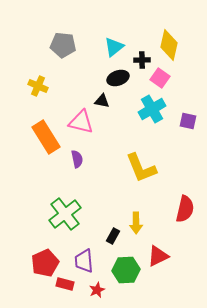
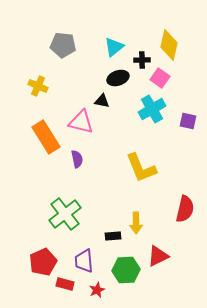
black rectangle: rotated 56 degrees clockwise
red pentagon: moved 2 px left, 1 px up
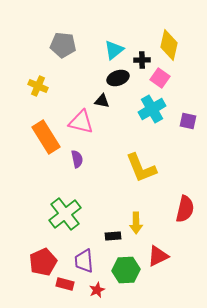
cyan triangle: moved 3 px down
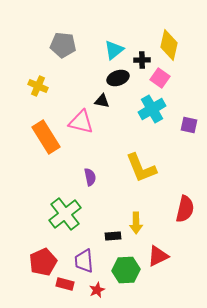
purple square: moved 1 px right, 4 px down
purple semicircle: moved 13 px right, 18 px down
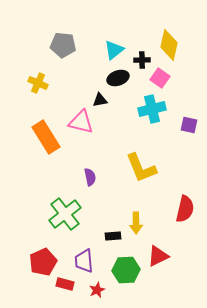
yellow cross: moved 3 px up
black triangle: moved 2 px left, 1 px up; rotated 21 degrees counterclockwise
cyan cross: rotated 16 degrees clockwise
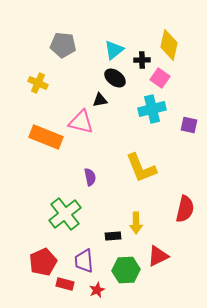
black ellipse: moved 3 px left; rotated 55 degrees clockwise
orange rectangle: rotated 36 degrees counterclockwise
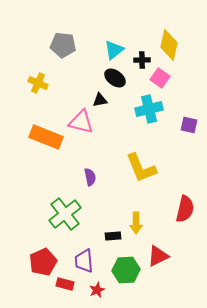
cyan cross: moved 3 px left
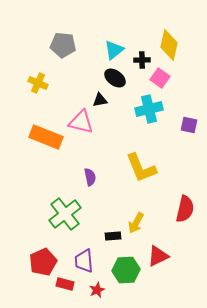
yellow arrow: rotated 30 degrees clockwise
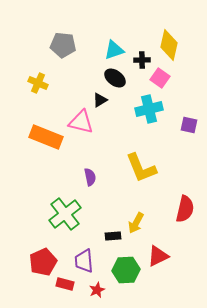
cyan triangle: rotated 20 degrees clockwise
black triangle: rotated 21 degrees counterclockwise
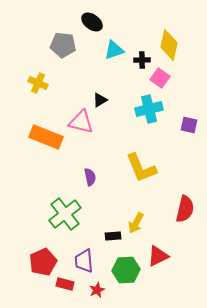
black ellipse: moved 23 px left, 56 px up
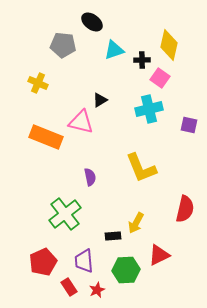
red triangle: moved 1 px right, 1 px up
red rectangle: moved 4 px right, 3 px down; rotated 42 degrees clockwise
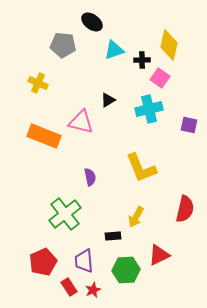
black triangle: moved 8 px right
orange rectangle: moved 2 px left, 1 px up
yellow arrow: moved 6 px up
red star: moved 4 px left
